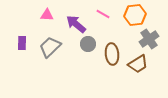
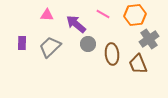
brown trapezoid: rotated 100 degrees clockwise
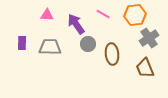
purple arrow: rotated 15 degrees clockwise
gray cross: moved 1 px up
gray trapezoid: rotated 45 degrees clockwise
brown trapezoid: moved 7 px right, 4 px down
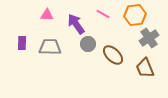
brown ellipse: moved 1 px right, 1 px down; rotated 40 degrees counterclockwise
